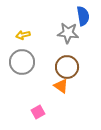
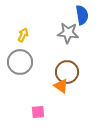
blue semicircle: moved 1 px left, 1 px up
yellow arrow: rotated 128 degrees clockwise
gray circle: moved 2 px left
brown circle: moved 5 px down
pink square: rotated 24 degrees clockwise
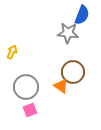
blue semicircle: rotated 30 degrees clockwise
yellow arrow: moved 11 px left, 17 px down
gray circle: moved 6 px right, 25 px down
brown circle: moved 6 px right
pink square: moved 8 px left, 2 px up; rotated 16 degrees counterclockwise
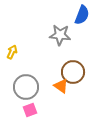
gray star: moved 8 px left, 2 px down
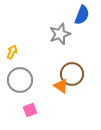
gray star: moved 1 px up; rotated 25 degrees counterclockwise
brown circle: moved 1 px left, 2 px down
gray circle: moved 6 px left, 7 px up
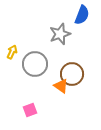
gray circle: moved 15 px right, 16 px up
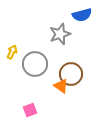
blue semicircle: rotated 54 degrees clockwise
brown circle: moved 1 px left
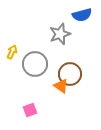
brown circle: moved 1 px left
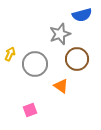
yellow arrow: moved 2 px left, 2 px down
brown circle: moved 7 px right, 15 px up
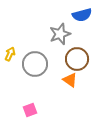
orange triangle: moved 9 px right, 6 px up
